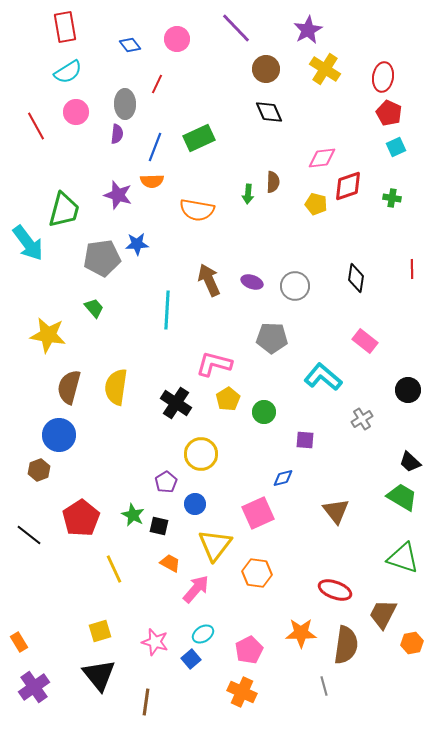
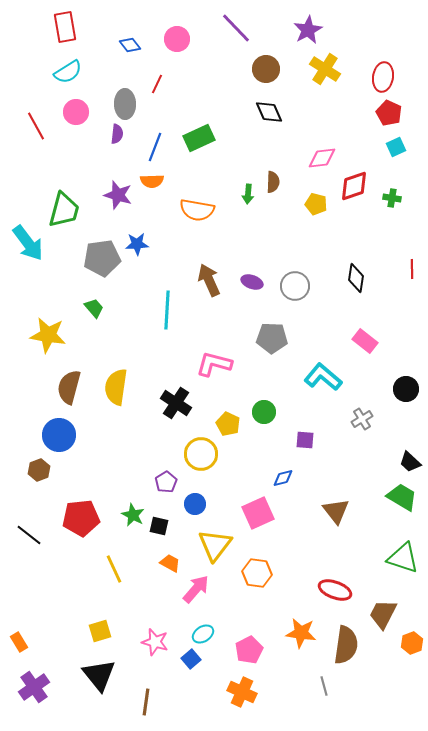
red diamond at (348, 186): moved 6 px right
black circle at (408, 390): moved 2 px left, 1 px up
yellow pentagon at (228, 399): moved 25 px down; rotated 15 degrees counterclockwise
red pentagon at (81, 518): rotated 27 degrees clockwise
orange star at (301, 633): rotated 8 degrees clockwise
orange hexagon at (412, 643): rotated 10 degrees counterclockwise
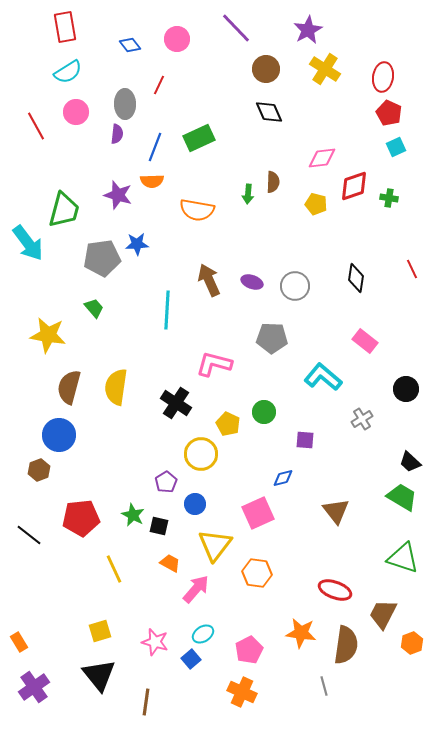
red line at (157, 84): moved 2 px right, 1 px down
green cross at (392, 198): moved 3 px left
red line at (412, 269): rotated 24 degrees counterclockwise
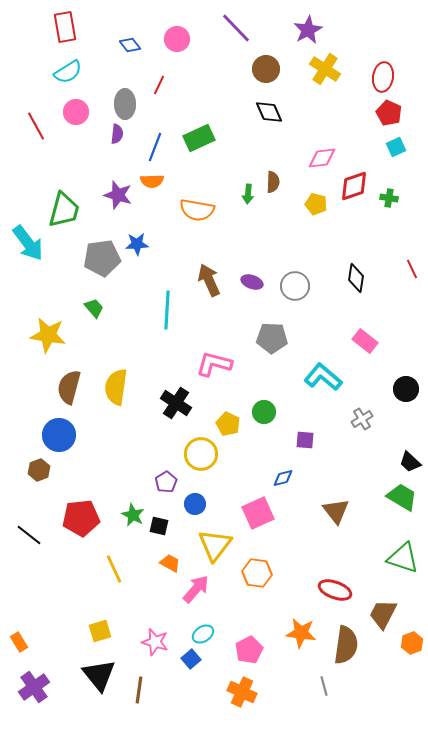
brown line at (146, 702): moved 7 px left, 12 px up
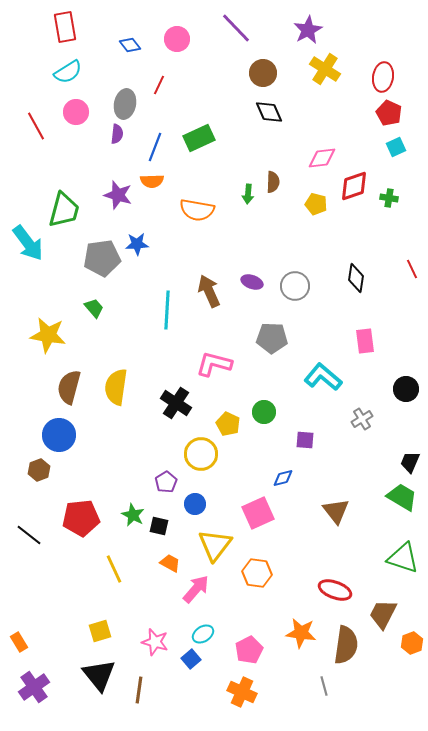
brown circle at (266, 69): moved 3 px left, 4 px down
gray ellipse at (125, 104): rotated 12 degrees clockwise
brown arrow at (209, 280): moved 11 px down
pink rectangle at (365, 341): rotated 45 degrees clockwise
black trapezoid at (410, 462): rotated 70 degrees clockwise
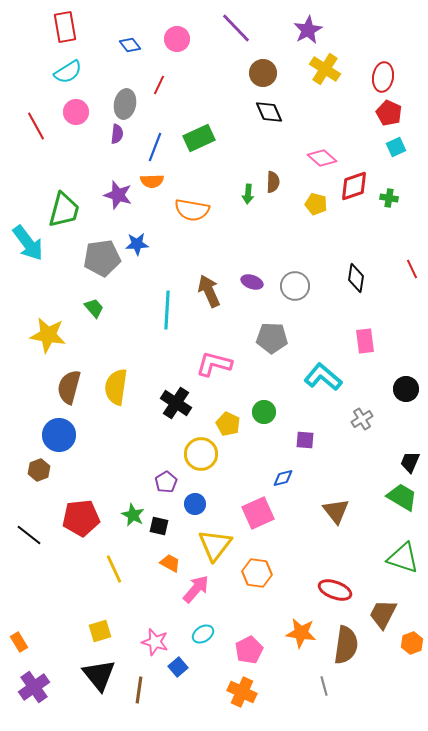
pink diamond at (322, 158): rotated 48 degrees clockwise
orange semicircle at (197, 210): moved 5 px left
blue square at (191, 659): moved 13 px left, 8 px down
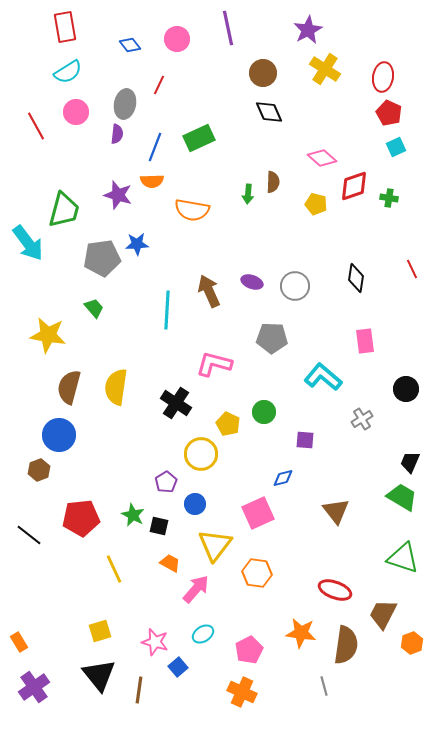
purple line at (236, 28): moved 8 px left; rotated 32 degrees clockwise
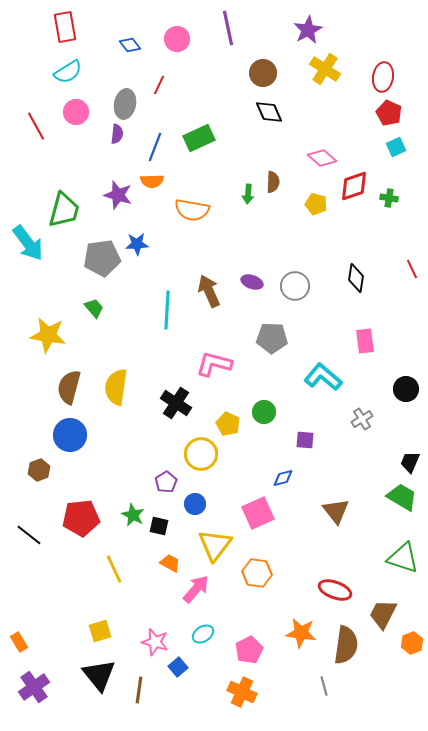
blue circle at (59, 435): moved 11 px right
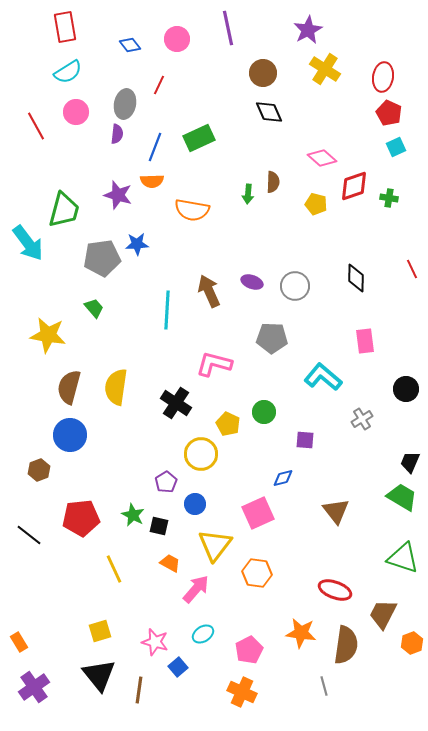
black diamond at (356, 278): rotated 8 degrees counterclockwise
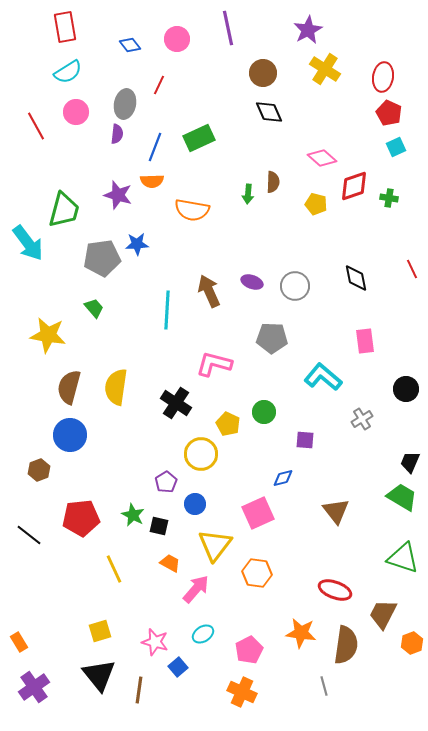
black diamond at (356, 278): rotated 12 degrees counterclockwise
